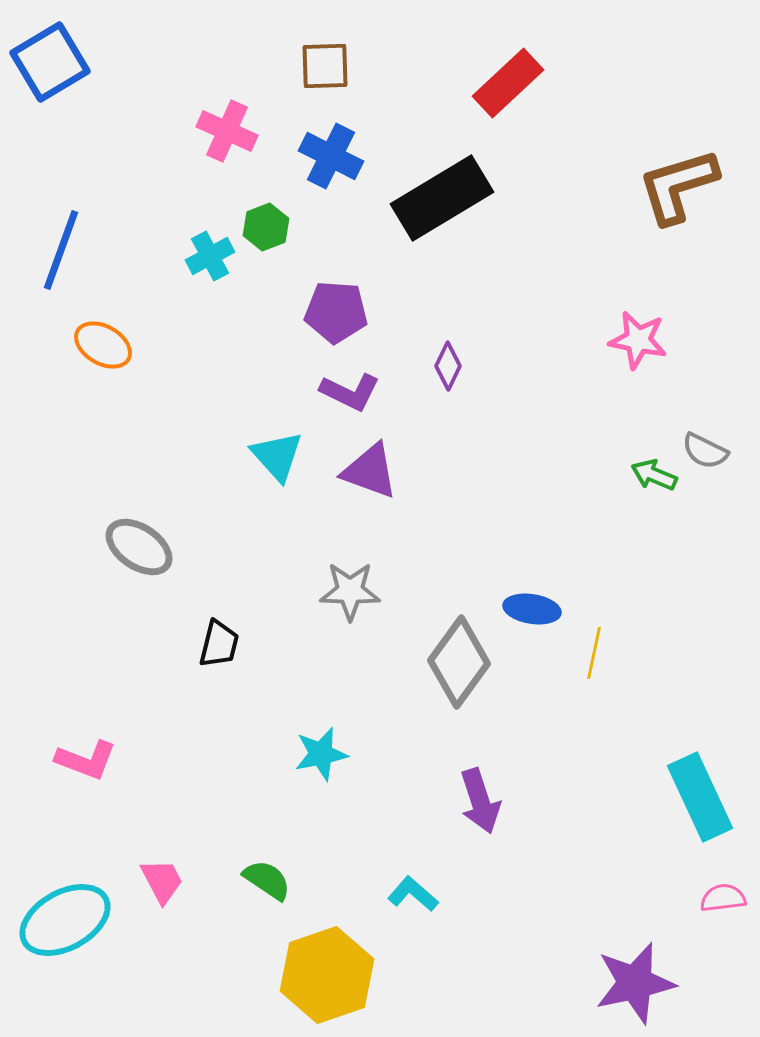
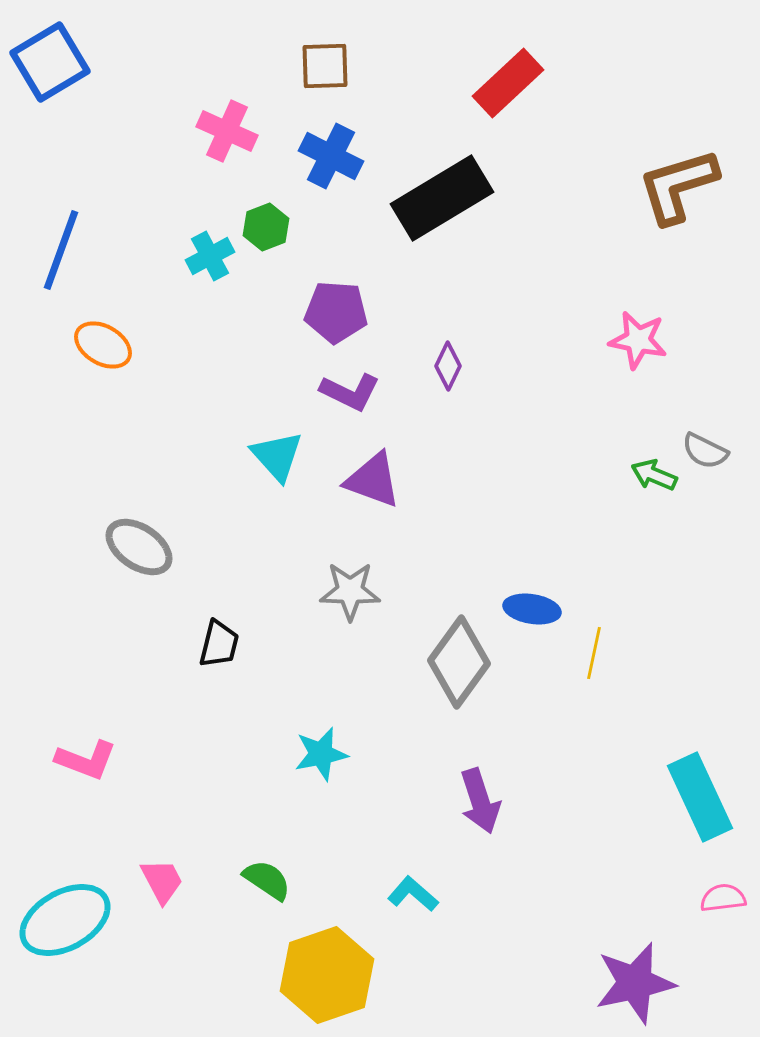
purple triangle: moved 3 px right, 9 px down
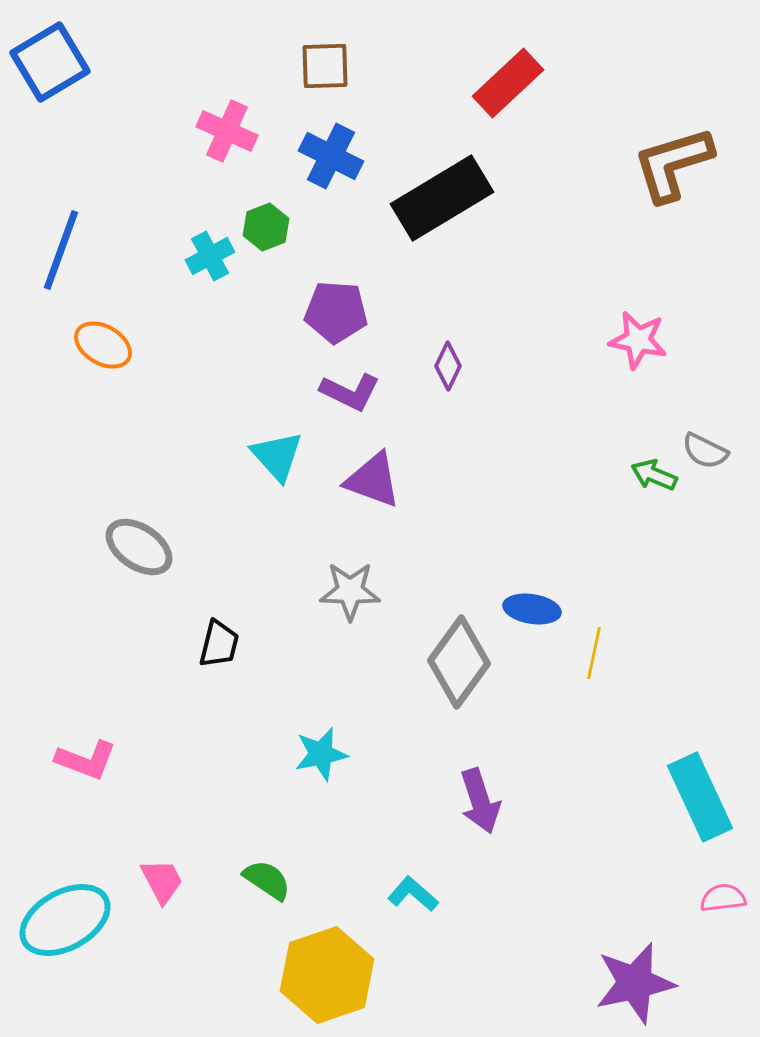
brown L-shape: moved 5 px left, 22 px up
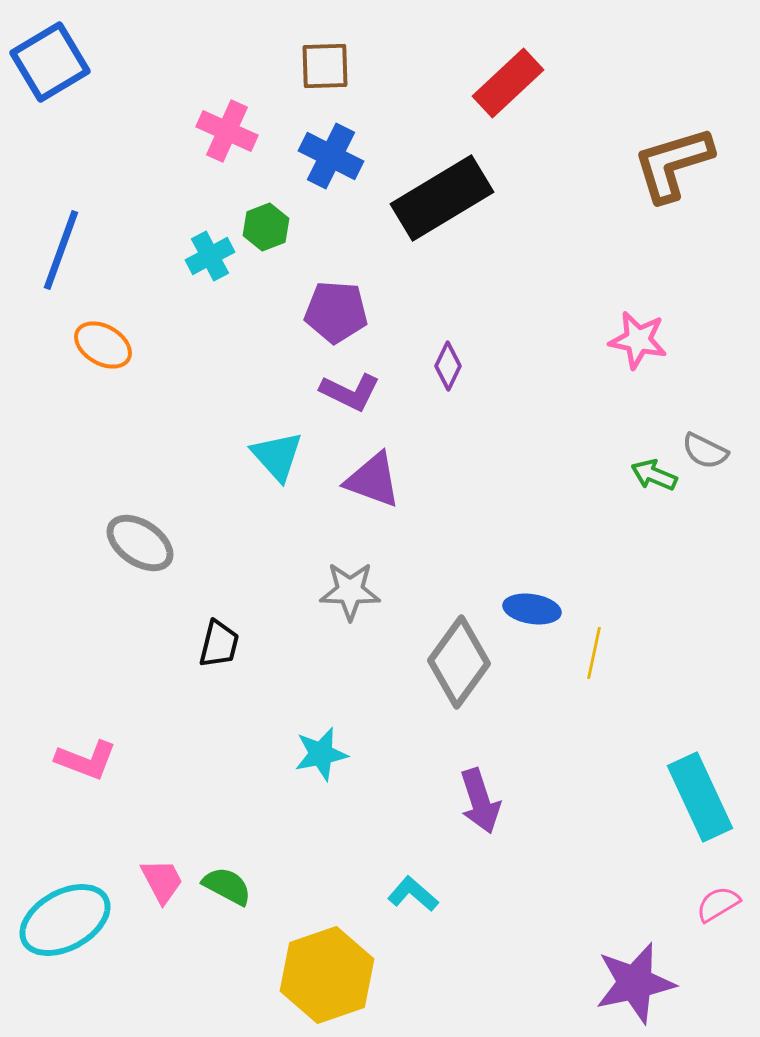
gray ellipse: moved 1 px right, 4 px up
green semicircle: moved 40 px left, 6 px down; rotated 6 degrees counterclockwise
pink semicircle: moved 5 px left, 6 px down; rotated 24 degrees counterclockwise
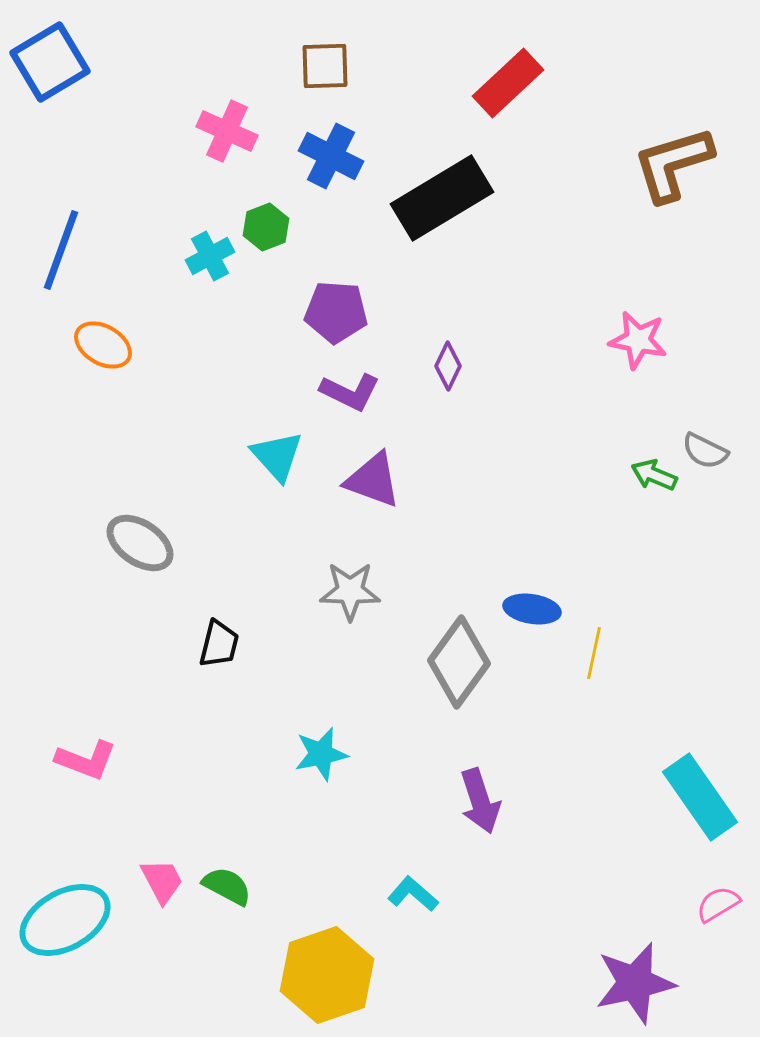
cyan rectangle: rotated 10 degrees counterclockwise
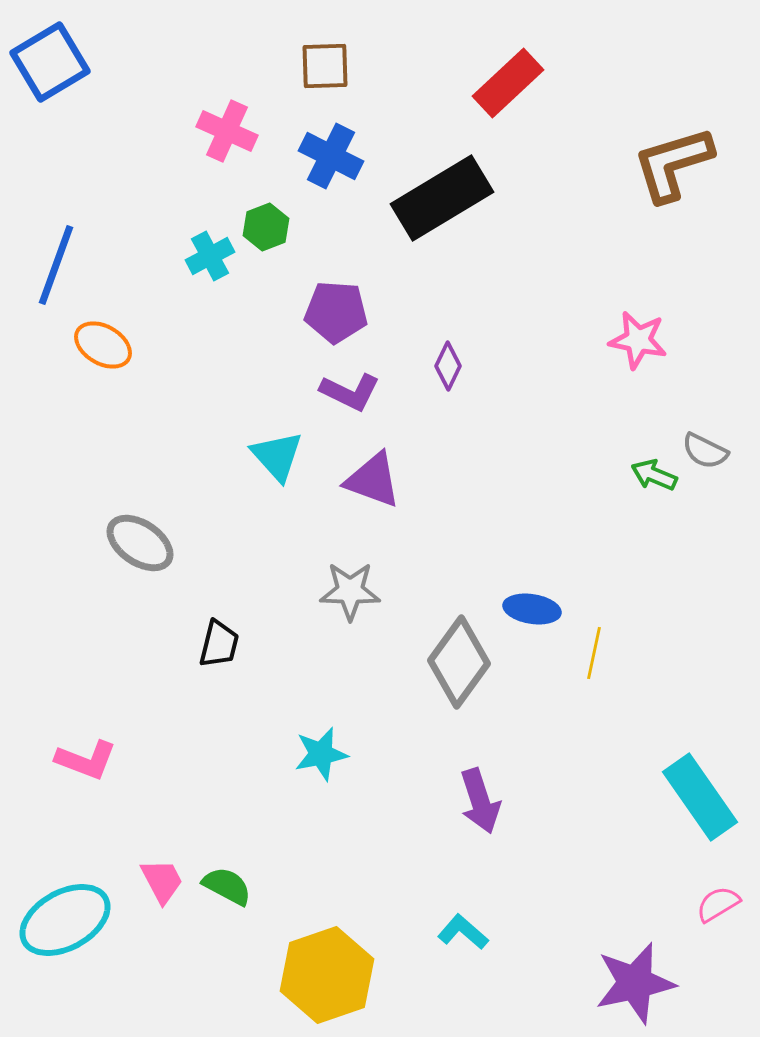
blue line: moved 5 px left, 15 px down
cyan L-shape: moved 50 px right, 38 px down
